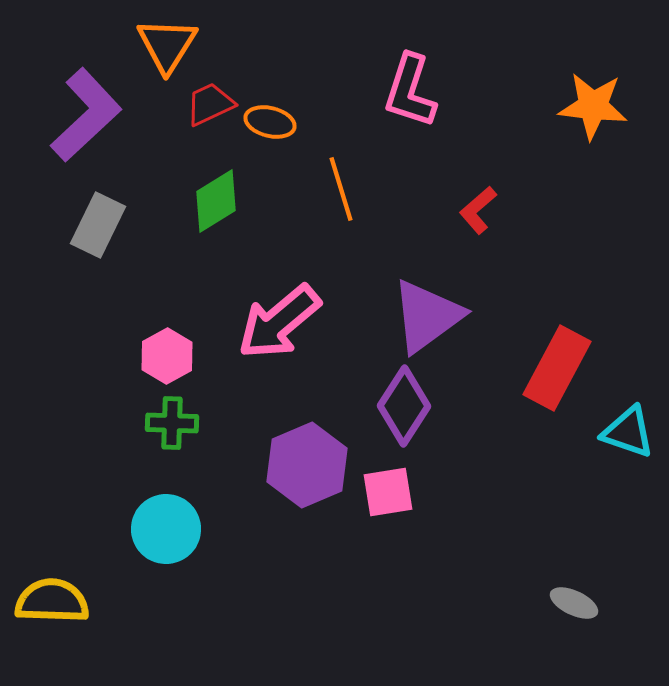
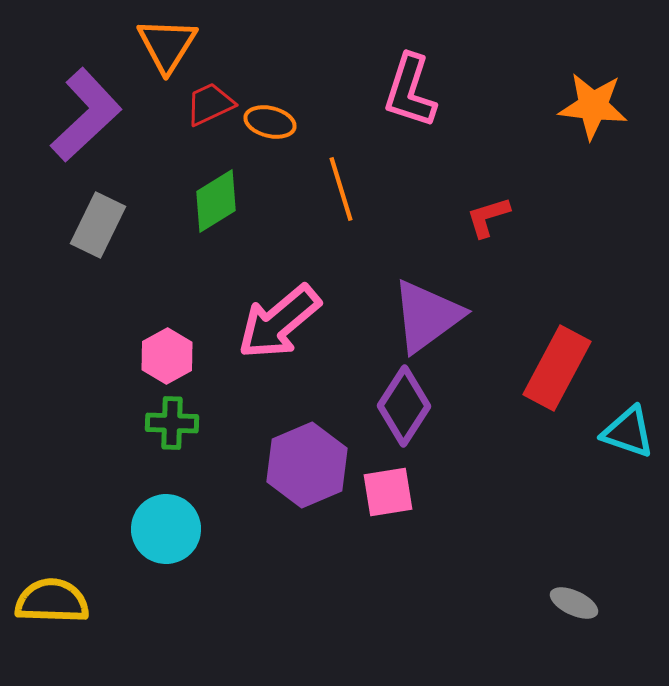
red L-shape: moved 10 px right, 7 px down; rotated 24 degrees clockwise
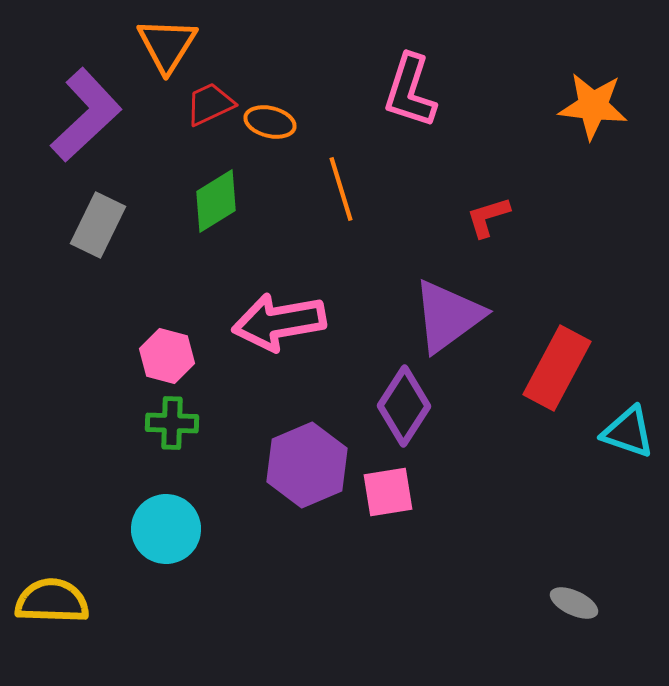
purple triangle: moved 21 px right
pink arrow: rotated 30 degrees clockwise
pink hexagon: rotated 16 degrees counterclockwise
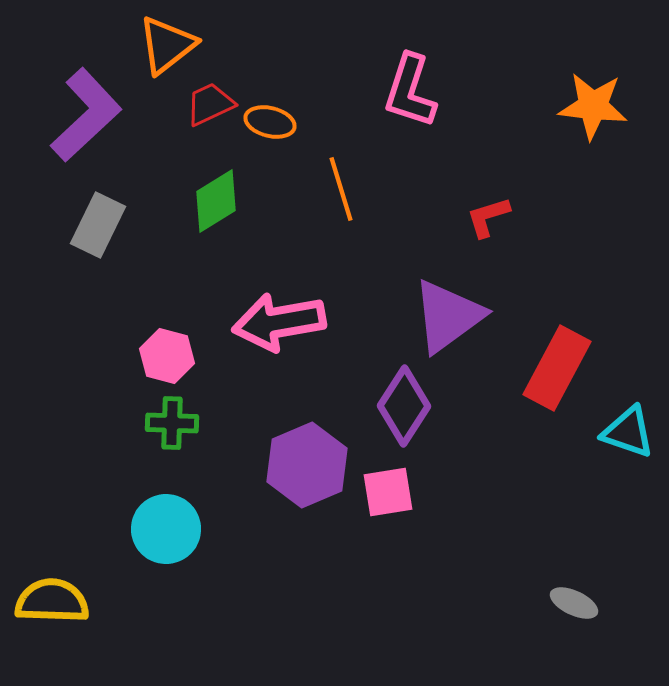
orange triangle: rotated 20 degrees clockwise
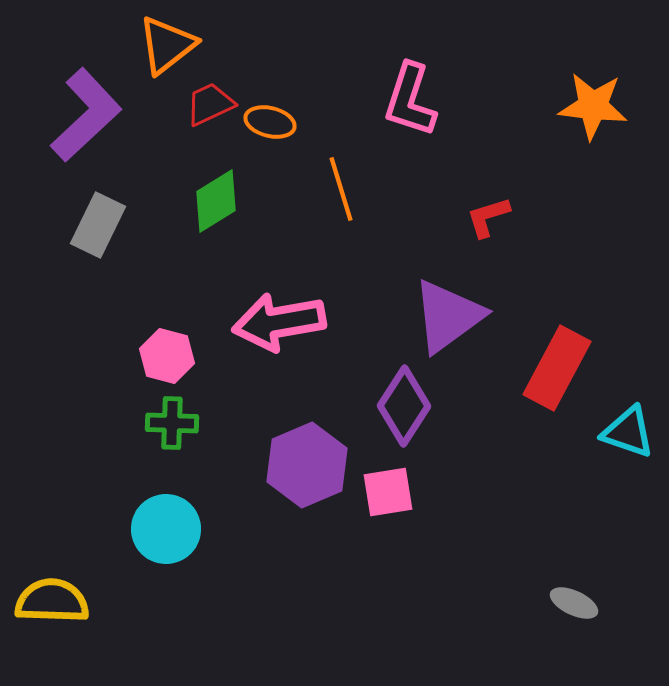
pink L-shape: moved 9 px down
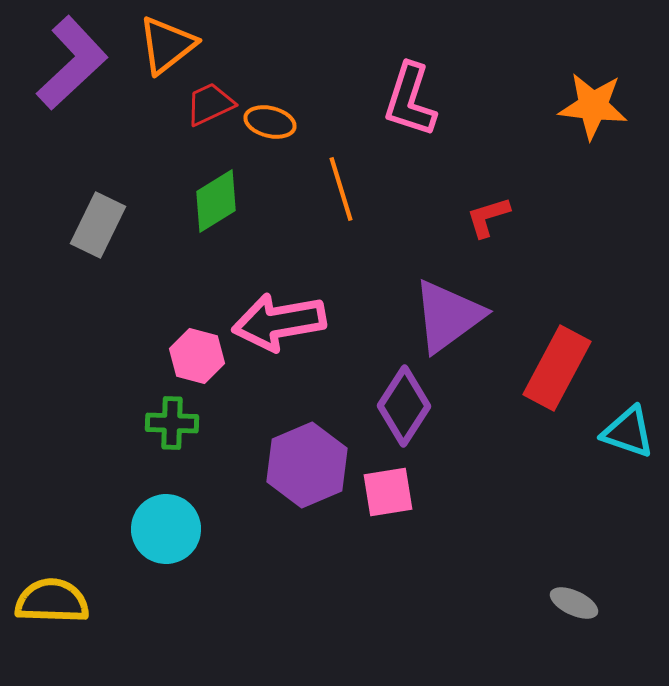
purple L-shape: moved 14 px left, 52 px up
pink hexagon: moved 30 px right
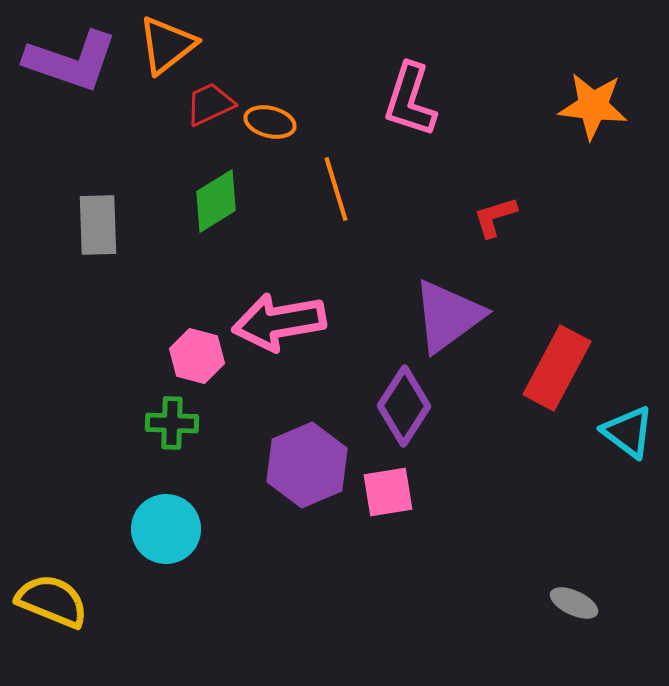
purple L-shape: moved 1 px left, 2 px up; rotated 62 degrees clockwise
orange line: moved 5 px left
red L-shape: moved 7 px right
gray rectangle: rotated 28 degrees counterclockwise
cyan triangle: rotated 18 degrees clockwise
yellow semicircle: rotated 20 degrees clockwise
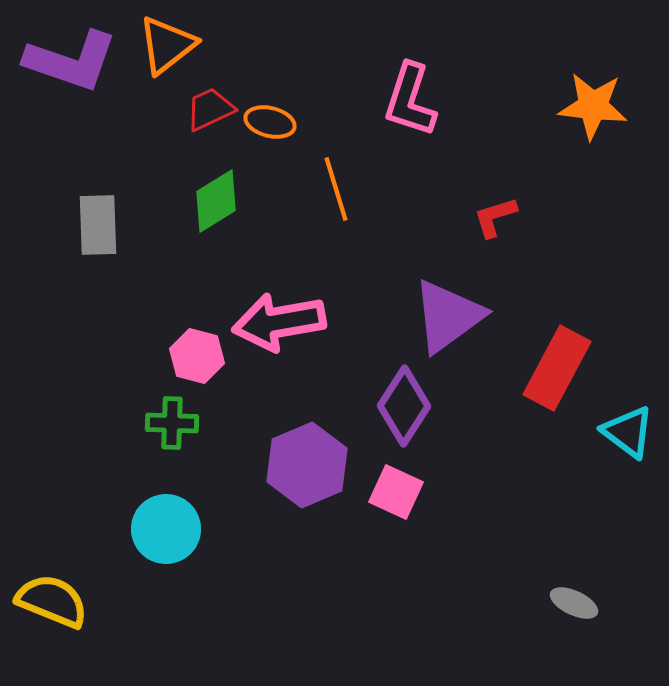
red trapezoid: moved 5 px down
pink square: moved 8 px right; rotated 34 degrees clockwise
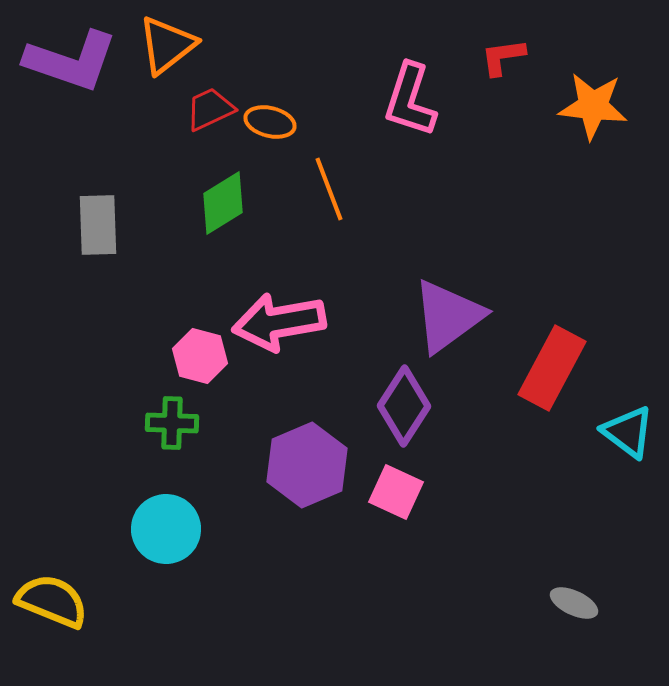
orange line: moved 7 px left; rotated 4 degrees counterclockwise
green diamond: moved 7 px right, 2 px down
red L-shape: moved 8 px right, 160 px up; rotated 9 degrees clockwise
pink hexagon: moved 3 px right
red rectangle: moved 5 px left
